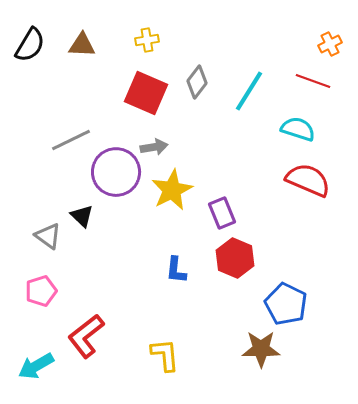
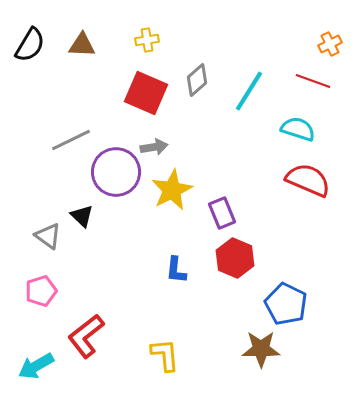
gray diamond: moved 2 px up; rotated 12 degrees clockwise
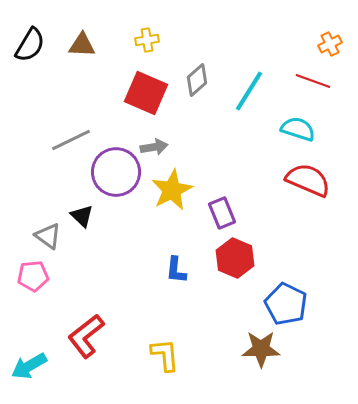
pink pentagon: moved 8 px left, 15 px up; rotated 12 degrees clockwise
cyan arrow: moved 7 px left
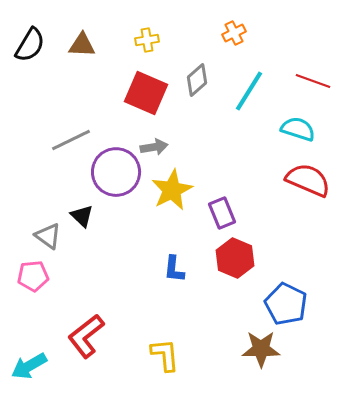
orange cross: moved 96 px left, 11 px up
blue L-shape: moved 2 px left, 1 px up
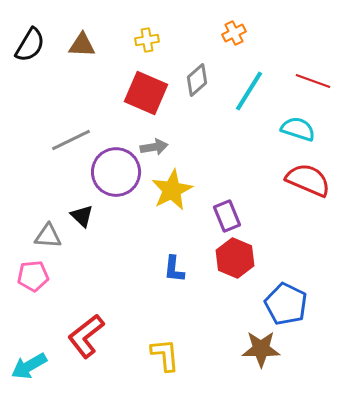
purple rectangle: moved 5 px right, 3 px down
gray triangle: rotated 32 degrees counterclockwise
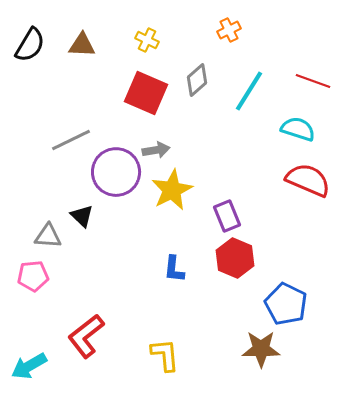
orange cross: moved 5 px left, 3 px up
yellow cross: rotated 35 degrees clockwise
gray arrow: moved 2 px right, 3 px down
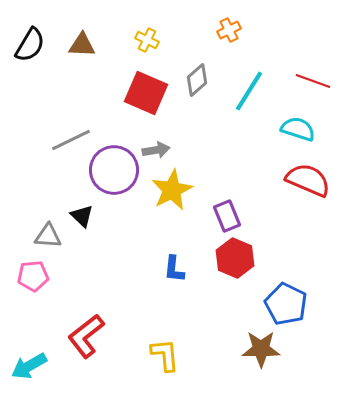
purple circle: moved 2 px left, 2 px up
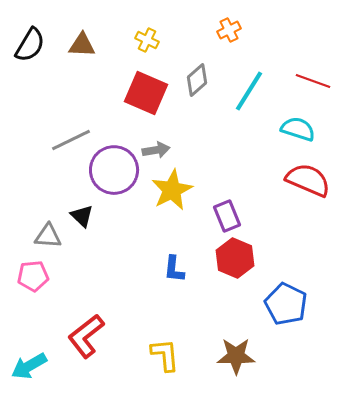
brown star: moved 25 px left, 7 px down
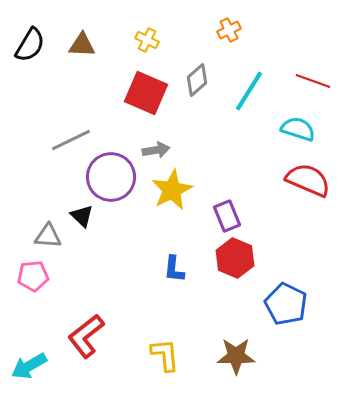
purple circle: moved 3 px left, 7 px down
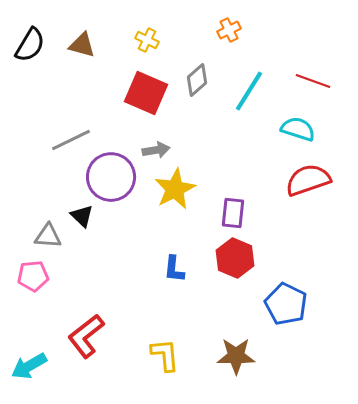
brown triangle: rotated 12 degrees clockwise
red semicircle: rotated 42 degrees counterclockwise
yellow star: moved 3 px right, 1 px up
purple rectangle: moved 6 px right, 3 px up; rotated 28 degrees clockwise
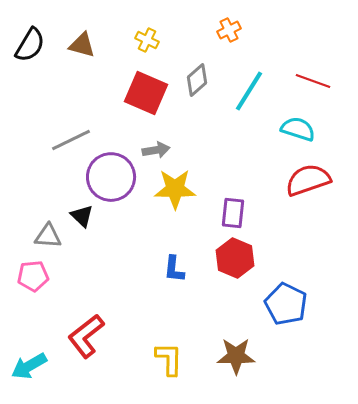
yellow star: rotated 27 degrees clockwise
yellow L-shape: moved 4 px right, 4 px down; rotated 6 degrees clockwise
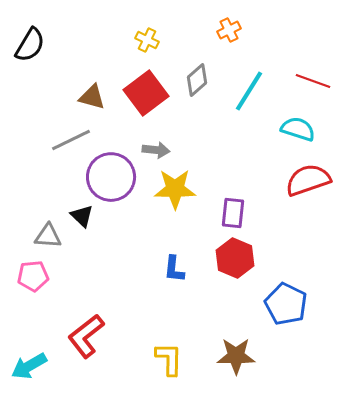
brown triangle: moved 10 px right, 52 px down
red square: rotated 30 degrees clockwise
gray arrow: rotated 16 degrees clockwise
